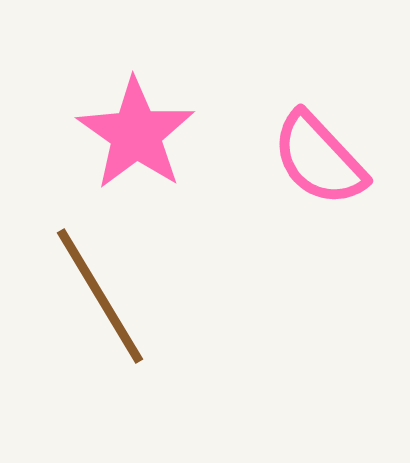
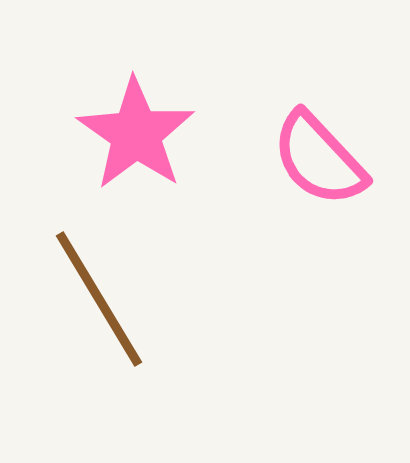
brown line: moved 1 px left, 3 px down
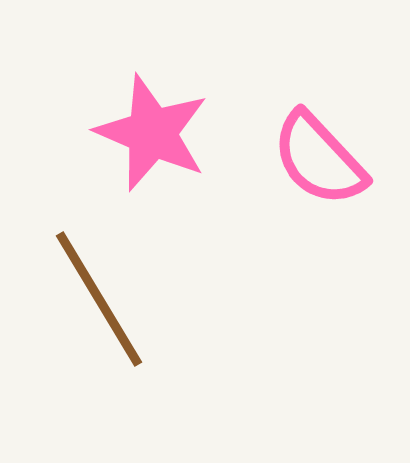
pink star: moved 16 px right, 1 px up; rotated 12 degrees counterclockwise
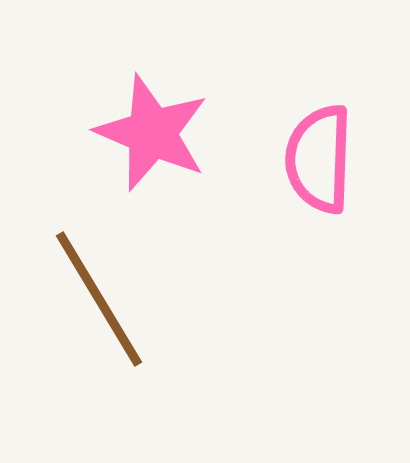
pink semicircle: rotated 45 degrees clockwise
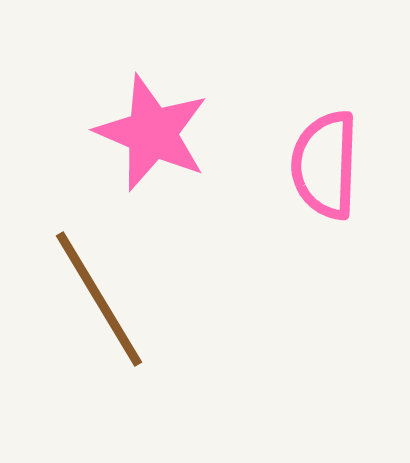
pink semicircle: moved 6 px right, 6 px down
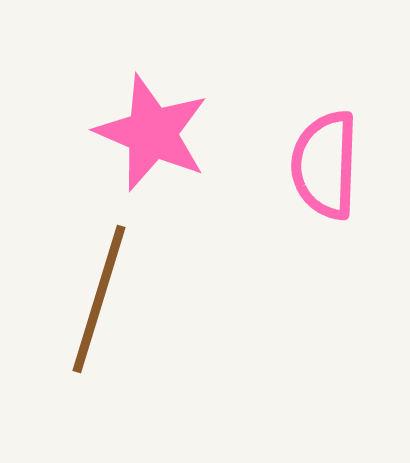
brown line: rotated 48 degrees clockwise
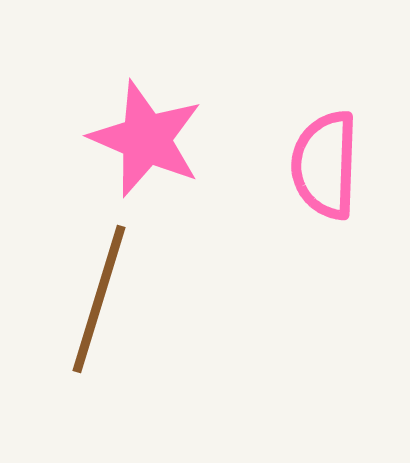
pink star: moved 6 px left, 6 px down
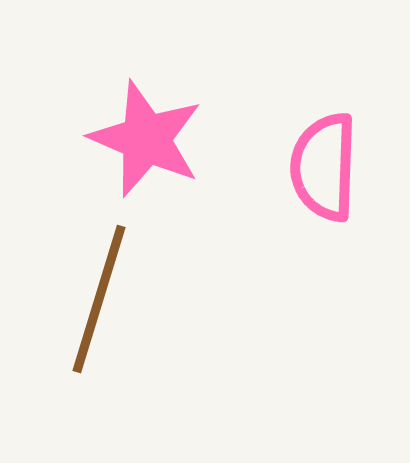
pink semicircle: moved 1 px left, 2 px down
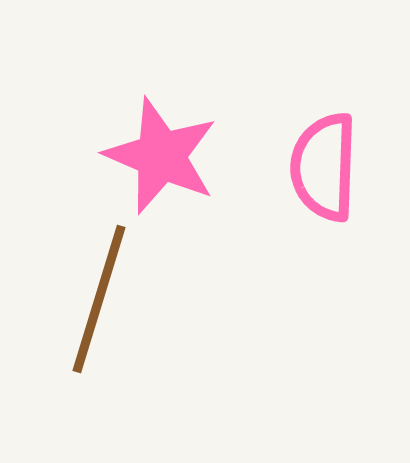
pink star: moved 15 px right, 17 px down
